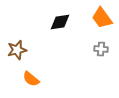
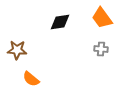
brown star: rotated 18 degrees clockwise
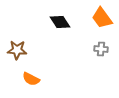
black diamond: rotated 65 degrees clockwise
orange semicircle: rotated 12 degrees counterclockwise
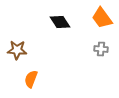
orange semicircle: rotated 84 degrees clockwise
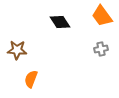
orange trapezoid: moved 2 px up
gray cross: rotated 16 degrees counterclockwise
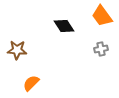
black diamond: moved 4 px right, 4 px down
orange semicircle: moved 4 px down; rotated 24 degrees clockwise
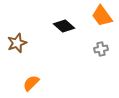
black diamond: rotated 15 degrees counterclockwise
brown star: moved 7 px up; rotated 24 degrees counterclockwise
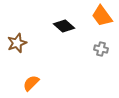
gray cross: rotated 24 degrees clockwise
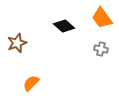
orange trapezoid: moved 2 px down
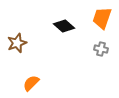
orange trapezoid: rotated 55 degrees clockwise
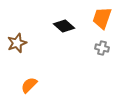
gray cross: moved 1 px right, 1 px up
orange semicircle: moved 2 px left, 2 px down
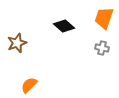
orange trapezoid: moved 2 px right
